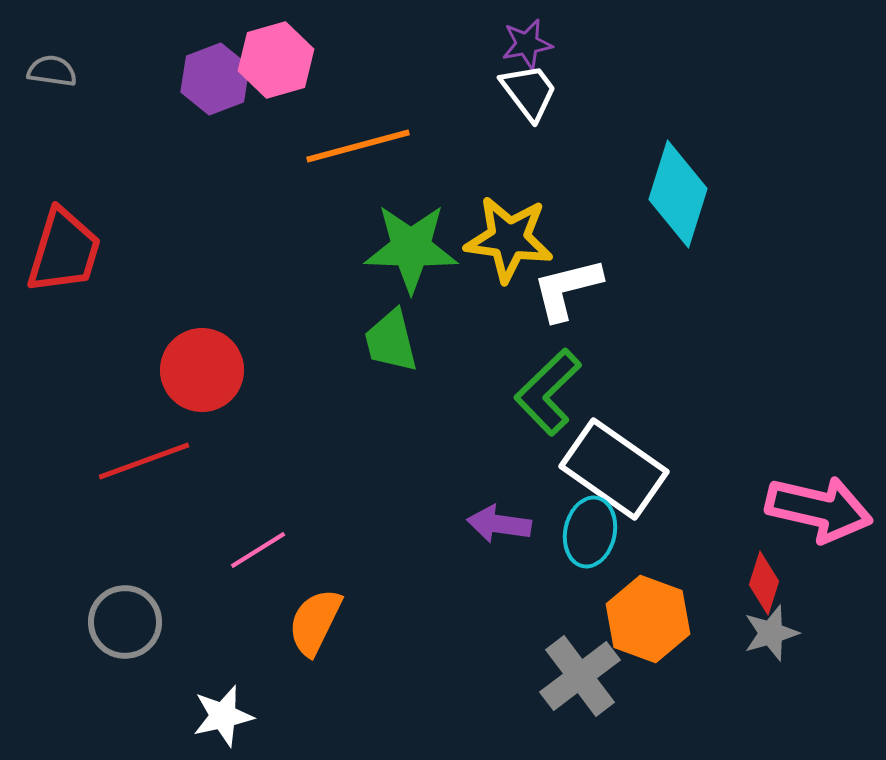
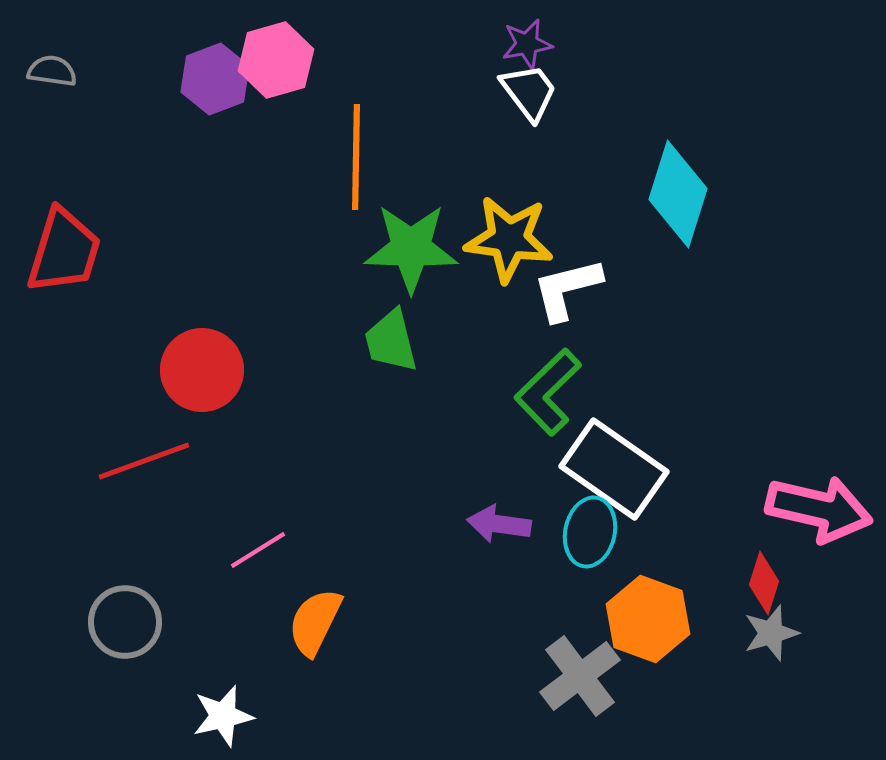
orange line: moved 2 px left, 11 px down; rotated 74 degrees counterclockwise
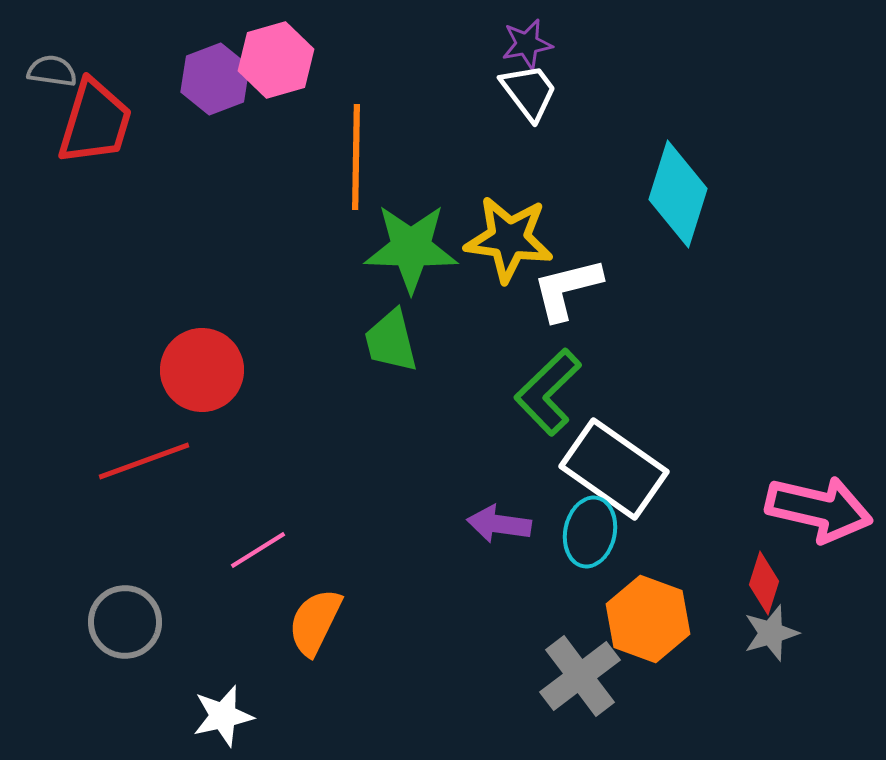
red trapezoid: moved 31 px right, 129 px up
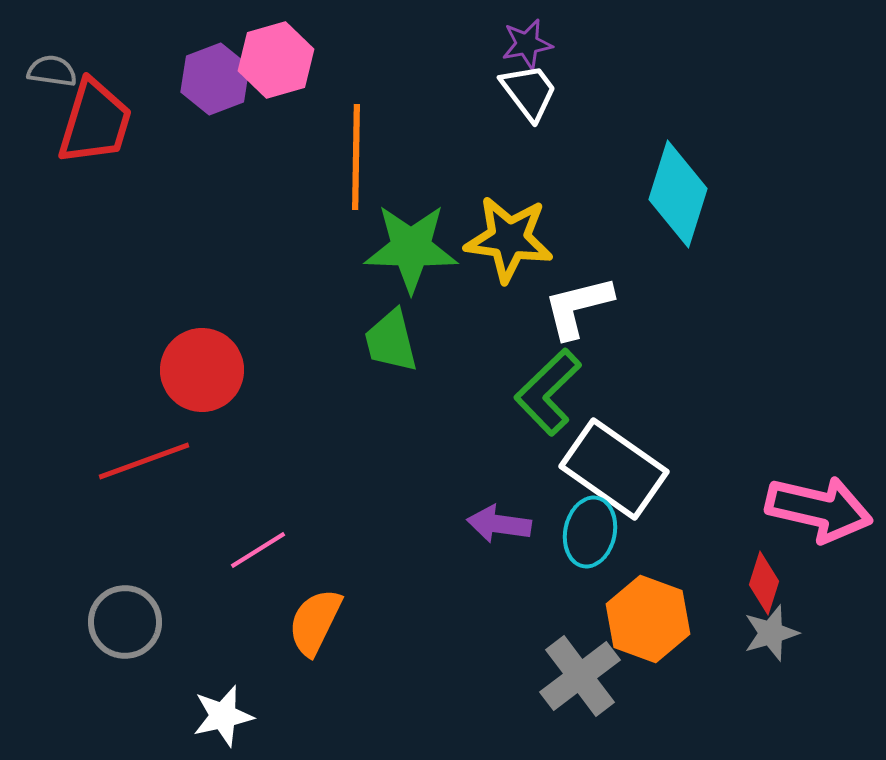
white L-shape: moved 11 px right, 18 px down
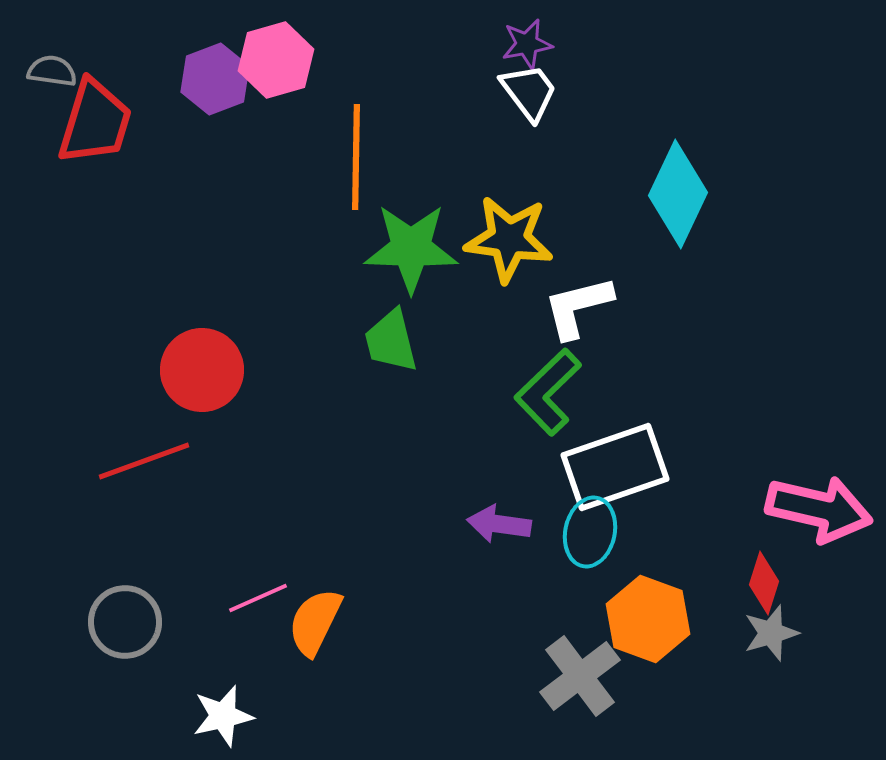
cyan diamond: rotated 8 degrees clockwise
white rectangle: moved 1 px right, 2 px up; rotated 54 degrees counterclockwise
pink line: moved 48 px down; rotated 8 degrees clockwise
